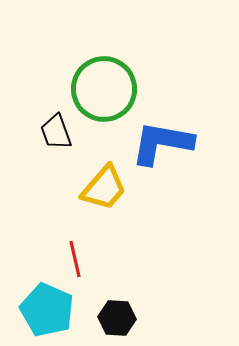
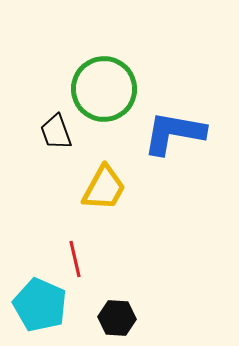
blue L-shape: moved 12 px right, 10 px up
yellow trapezoid: rotated 12 degrees counterclockwise
cyan pentagon: moved 7 px left, 5 px up
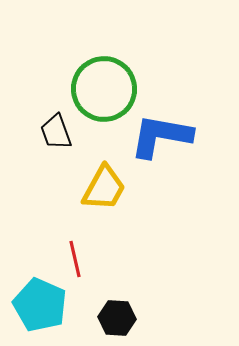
blue L-shape: moved 13 px left, 3 px down
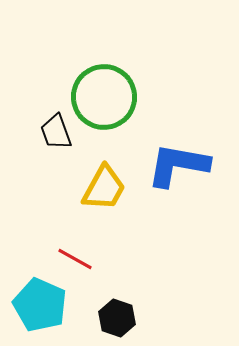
green circle: moved 8 px down
blue L-shape: moved 17 px right, 29 px down
red line: rotated 48 degrees counterclockwise
black hexagon: rotated 15 degrees clockwise
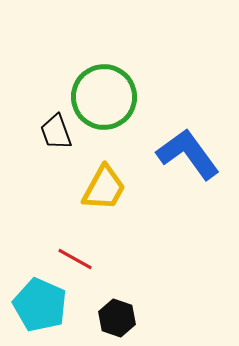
blue L-shape: moved 10 px right, 11 px up; rotated 44 degrees clockwise
